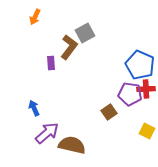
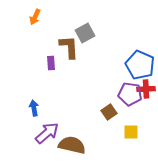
brown L-shape: rotated 40 degrees counterclockwise
blue arrow: rotated 14 degrees clockwise
yellow square: moved 16 px left, 1 px down; rotated 28 degrees counterclockwise
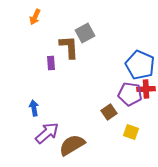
yellow square: rotated 21 degrees clockwise
brown semicircle: rotated 44 degrees counterclockwise
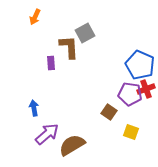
red cross: rotated 18 degrees counterclockwise
brown square: rotated 21 degrees counterclockwise
purple arrow: moved 1 px down
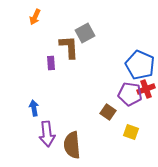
brown square: moved 1 px left
purple arrow: rotated 125 degrees clockwise
brown semicircle: rotated 64 degrees counterclockwise
